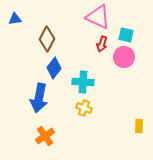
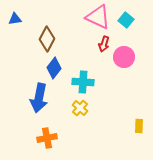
cyan square: moved 15 px up; rotated 28 degrees clockwise
red arrow: moved 2 px right
yellow cross: moved 4 px left; rotated 21 degrees clockwise
orange cross: moved 2 px right, 2 px down; rotated 24 degrees clockwise
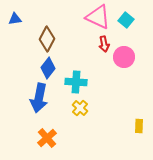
red arrow: rotated 28 degrees counterclockwise
blue diamond: moved 6 px left
cyan cross: moved 7 px left
orange cross: rotated 30 degrees counterclockwise
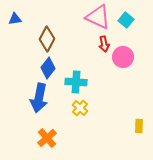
pink circle: moved 1 px left
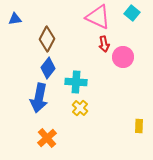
cyan square: moved 6 px right, 7 px up
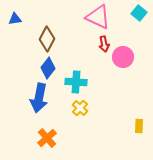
cyan square: moved 7 px right
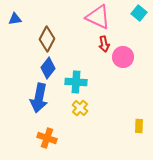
orange cross: rotated 30 degrees counterclockwise
